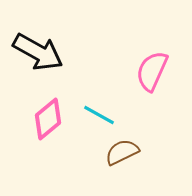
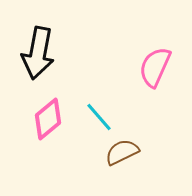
black arrow: moved 1 px down; rotated 72 degrees clockwise
pink semicircle: moved 3 px right, 4 px up
cyan line: moved 2 px down; rotated 20 degrees clockwise
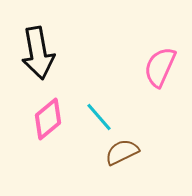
black arrow: rotated 21 degrees counterclockwise
pink semicircle: moved 5 px right
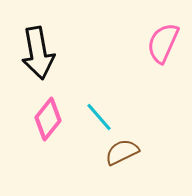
pink semicircle: moved 3 px right, 24 px up
pink diamond: rotated 12 degrees counterclockwise
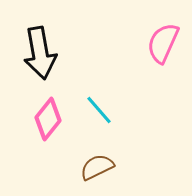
black arrow: moved 2 px right
cyan line: moved 7 px up
brown semicircle: moved 25 px left, 15 px down
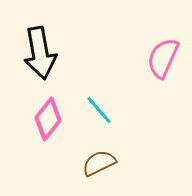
pink semicircle: moved 15 px down
brown semicircle: moved 2 px right, 4 px up
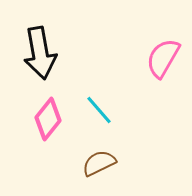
pink semicircle: rotated 6 degrees clockwise
